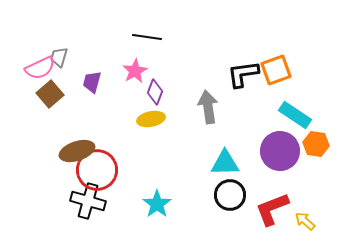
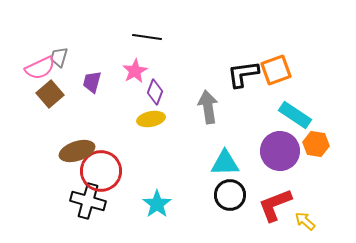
red circle: moved 4 px right, 1 px down
red L-shape: moved 3 px right, 4 px up
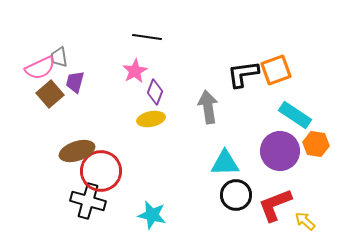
gray trapezoid: rotated 25 degrees counterclockwise
purple trapezoid: moved 17 px left
black circle: moved 6 px right
cyan star: moved 5 px left, 11 px down; rotated 24 degrees counterclockwise
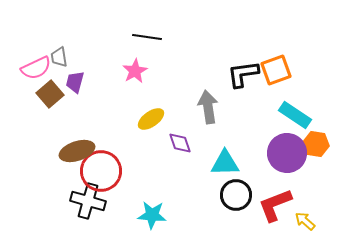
pink semicircle: moved 4 px left
purple diamond: moved 25 px right, 51 px down; rotated 40 degrees counterclockwise
yellow ellipse: rotated 24 degrees counterclockwise
purple circle: moved 7 px right, 2 px down
cyan star: rotated 8 degrees counterclockwise
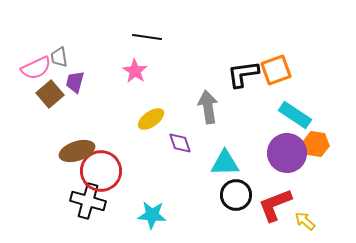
pink star: rotated 10 degrees counterclockwise
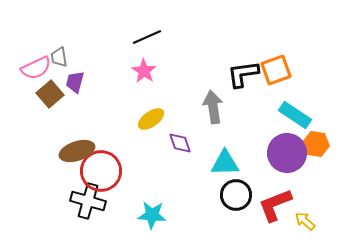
black line: rotated 32 degrees counterclockwise
pink star: moved 9 px right
gray arrow: moved 5 px right
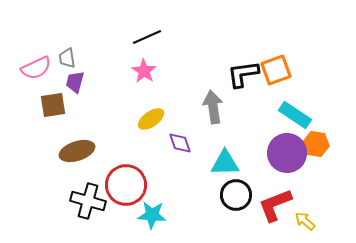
gray trapezoid: moved 8 px right, 1 px down
brown square: moved 3 px right, 11 px down; rotated 32 degrees clockwise
red circle: moved 25 px right, 14 px down
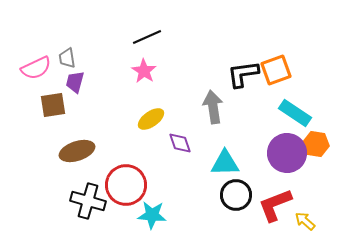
cyan rectangle: moved 2 px up
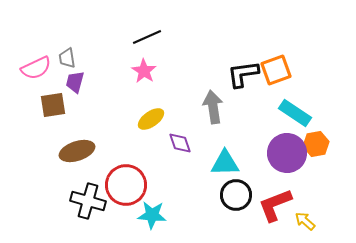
orange hexagon: rotated 20 degrees counterclockwise
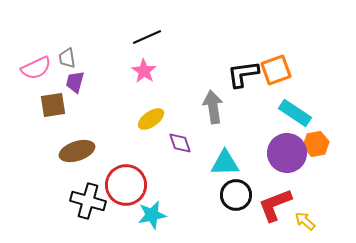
cyan star: rotated 16 degrees counterclockwise
